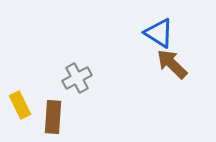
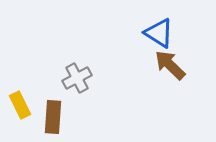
brown arrow: moved 2 px left, 1 px down
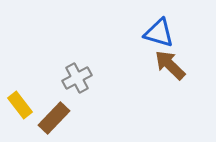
blue triangle: rotated 16 degrees counterclockwise
yellow rectangle: rotated 12 degrees counterclockwise
brown rectangle: moved 1 px right, 1 px down; rotated 40 degrees clockwise
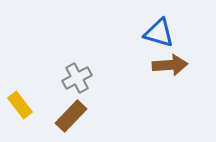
brown arrow: rotated 132 degrees clockwise
brown rectangle: moved 17 px right, 2 px up
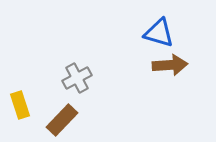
yellow rectangle: rotated 20 degrees clockwise
brown rectangle: moved 9 px left, 4 px down
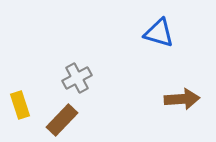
brown arrow: moved 12 px right, 34 px down
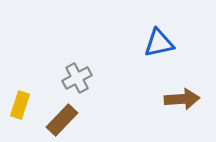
blue triangle: moved 10 px down; rotated 28 degrees counterclockwise
yellow rectangle: rotated 36 degrees clockwise
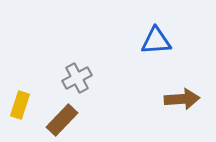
blue triangle: moved 3 px left, 2 px up; rotated 8 degrees clockwise
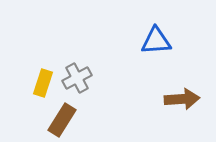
yellow rectangle: moved 23 px right, 22 px up
brown rectangle: rotated 12 degrees counterclockwise
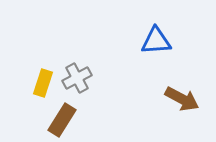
brown arrow: rotated 32 degrees clockwise
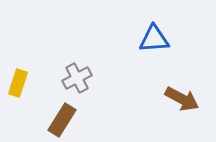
blue triangle: moved 2 px left, 2 px up
yellow rectangle: moved 25 px left
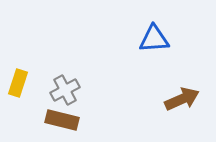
gray cross: moved 12 px left, 12 px down
brown arrow: rotated 52 degrees counterclockwise
brown rectangle: rotated 72 degrees clockwise
